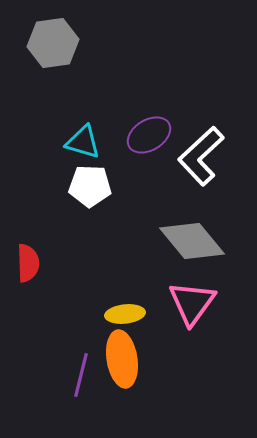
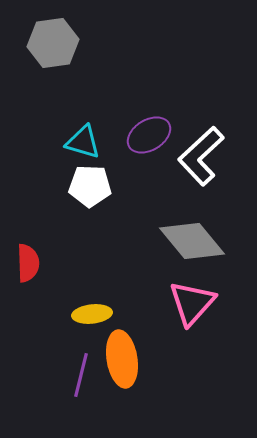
pink triangle: rotated 6 degrees clockwise
yellow ellipse: moved 33 px left
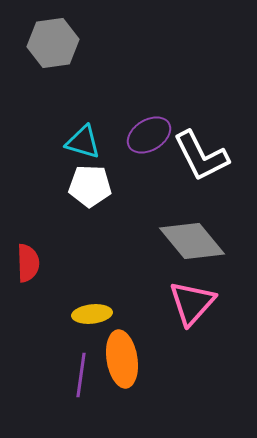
white L-shape: rotated 74 degrees counterclockwise
purple line: rotated 6 degrees counterclockwise
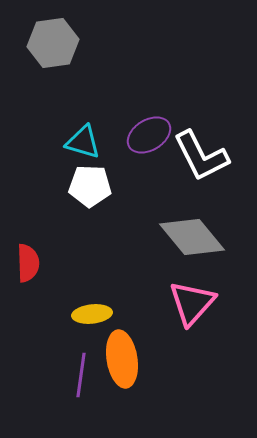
gray diamond: moved 4 px up
